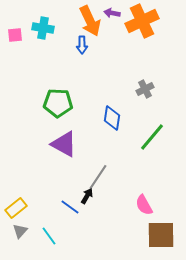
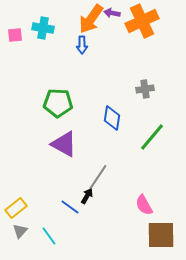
orange arrow: moved 1 px right, 2 px up; rotated 60 degrees clockwise
gray cross: rotated 18 degrees clockwise
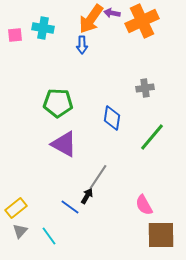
gray cross: moved 1 px up
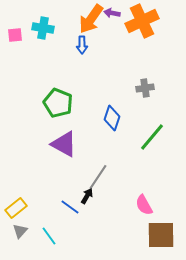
green pentagon: rotated 20 degrees clockwise
blue diamond: rotated 10 degrees clockwise
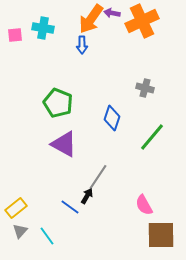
gray cross: rotated 24 degrees clockwise
cyan line: moved 2 px left
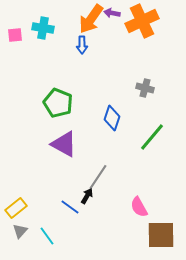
pink semicircle: moved 5 px left, 2 px down
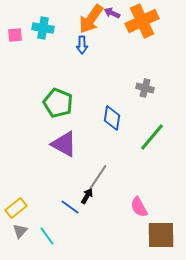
purple arrow: rotated 14 degrees clockwise
blue diamond: rotated 10 degrees counterclockwise
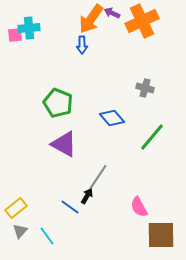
cyan cross: moved 14 px left; rotated 15 degrees counterclockwise
blue diamond: rotated 50 degrees counterclockwise
